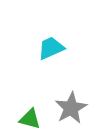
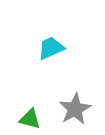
gray star: moved 4 px right, 1 px down
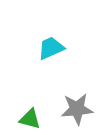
gray star: moved 2 px right; rotated 24 degrees clockwise
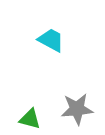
cyan trapezoid: moved 8 px up; rotated 52 degrees clockwise
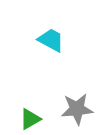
green triangle: rotated 45 degrees counterclockwise
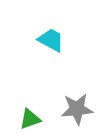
green triangle: rotated 10 degrees clockwise
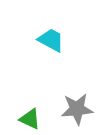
green triangle: rotated 45 degrees clockwise
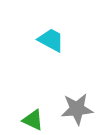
green triangle: moved 3 px right, 1 px down
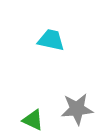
cyan trapezoid: rotated 16 degrees counterclockwise
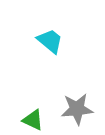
cyan trapezoid: moved 1 px left, 1 px down; rotated 28 degrees clockwise
